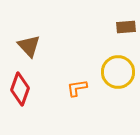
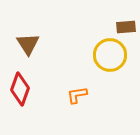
brown triangle: moved 1 px left, 2 px up; rotated 10 degrees clockwise
yellow circle: moved 8 px left, 17 px up
orange L-shape: moved 7 px down
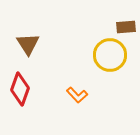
orange L-shape: rotated 125 degrees counterclockwise
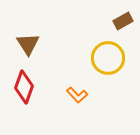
brown rectangle: moved 3 px left, 6 px up; rotated 24 degrees counterclockwise
yellow circle: moved 2 px left, 3 px down
red diamond: moved 4 px right, 2 px up
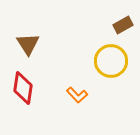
brown rectangle: moved 4 px down
yellow circle: moved 3 px right, 3 px down
red diamond: moved 1 px left, 1 px down; rotated 12 degrees counterclockwise
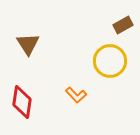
yellow circle: moved 1 px left
red diamond: moved 1 px left, 14 px down
orange L-shape: moved 1 px left
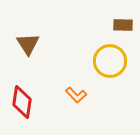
brown rectangle: rotated 30 degrees clockwise
